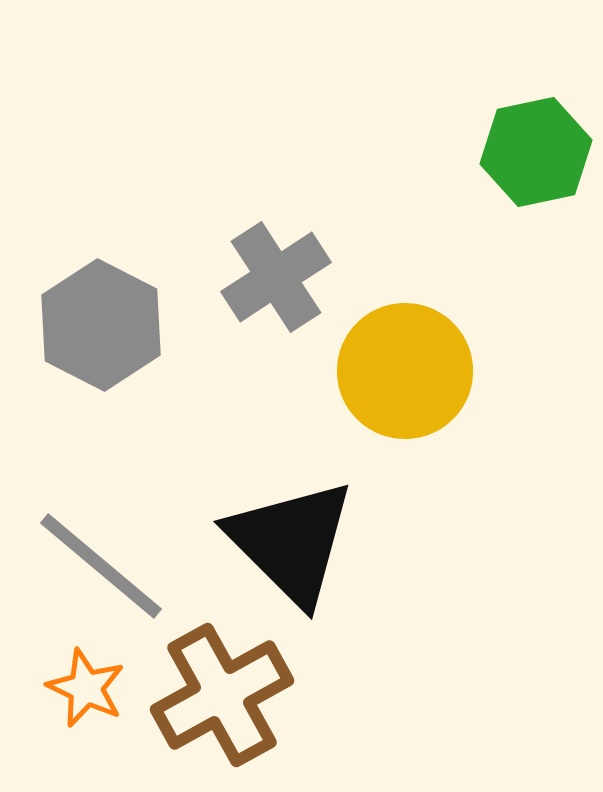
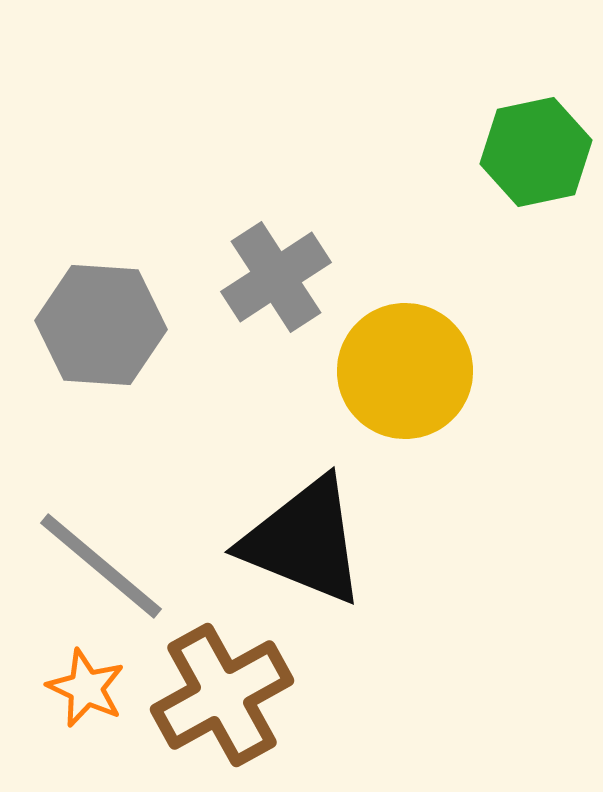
gray hexagon: rotated 23 degrees counterclockwise
black triangle: moved 13 px right, 1 px up; rotated 23 degrees counterclockwise
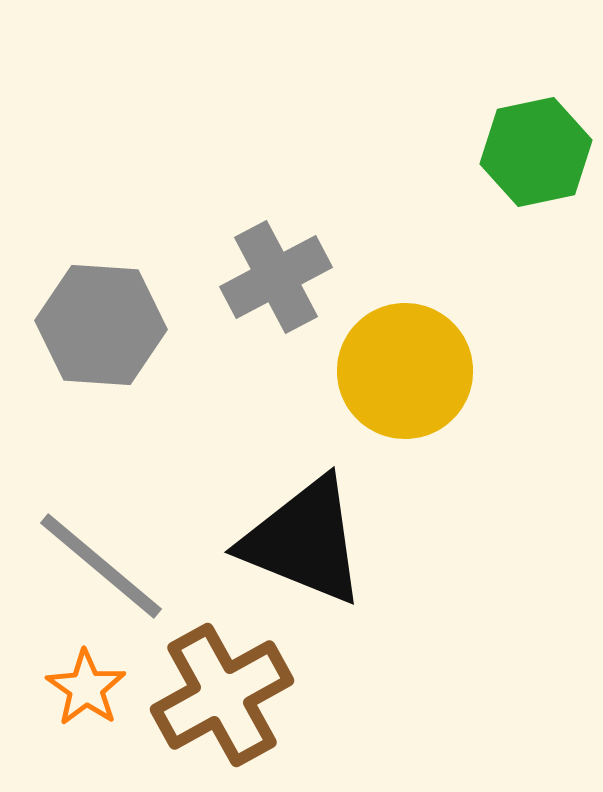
gray cross: rotated 5 degrees clockwise
orange star: rotated 10 degrees clockwise
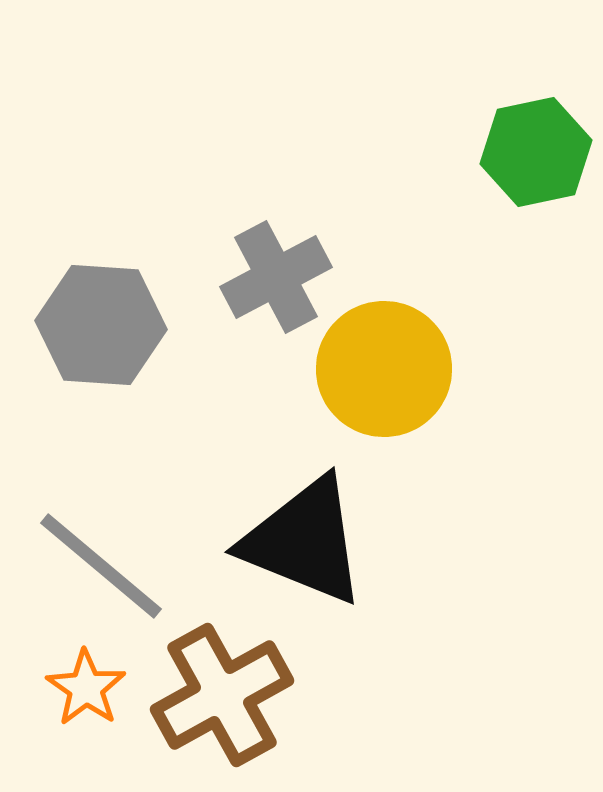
yellow circle: moved 21 px left, 2 px up
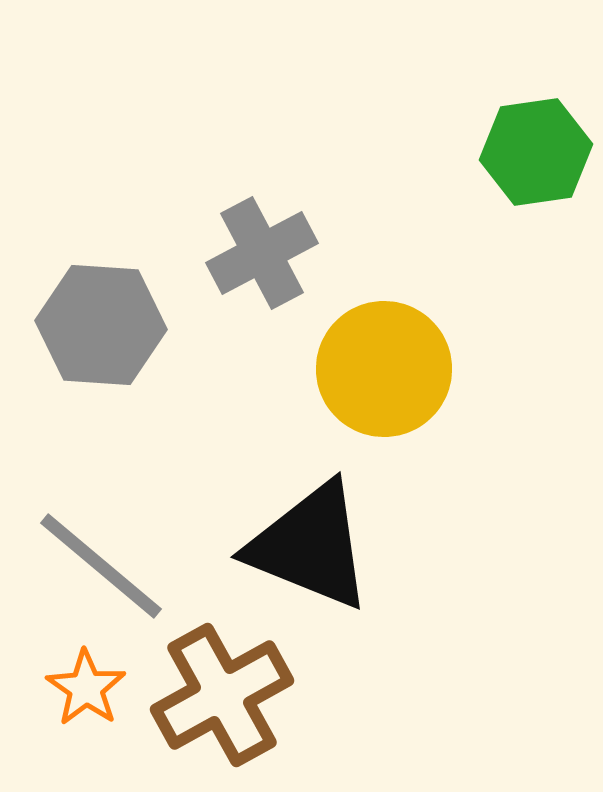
green hexagon: rotated 4 degrees clockwise
gray cross: moved 14 px left, 24 px up
black triangle: moved 6 px right, 5 px down
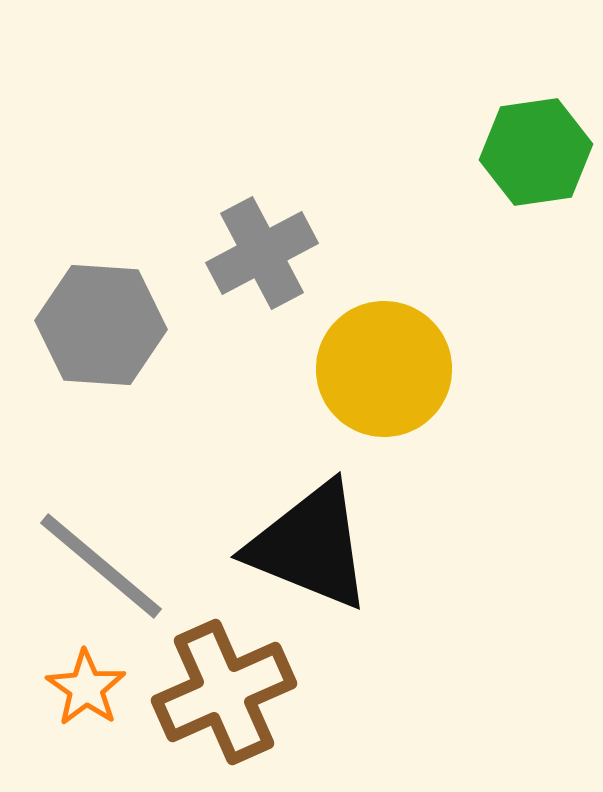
brown cross: moved 2 px right, 3 px up; rotated 5 degrees clockwise
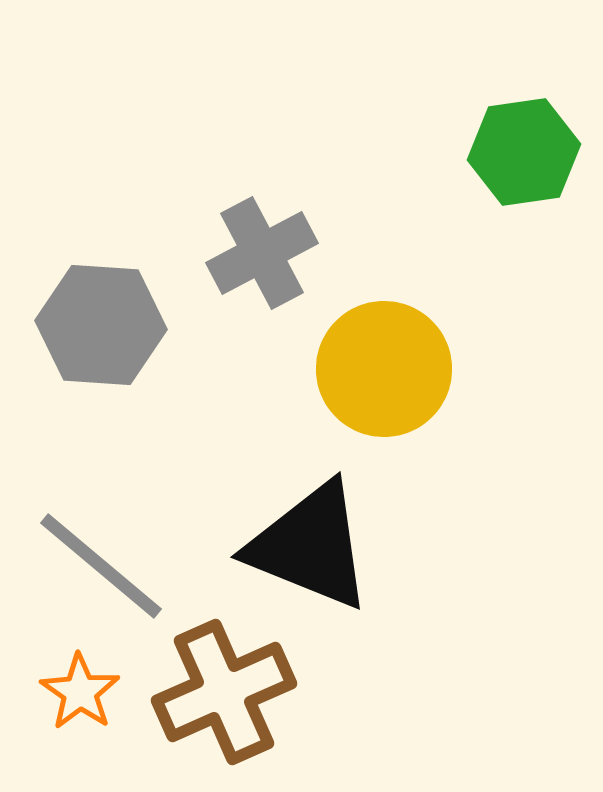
green hexagon: moved 12 px left
orange star: moved 6 px left, 4 px down
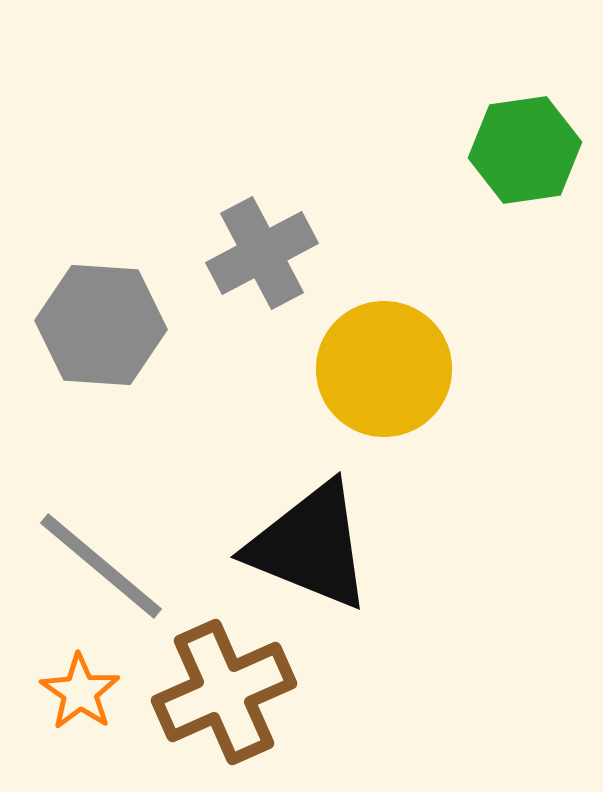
green hexagon: moved 1 px right, 2 px up
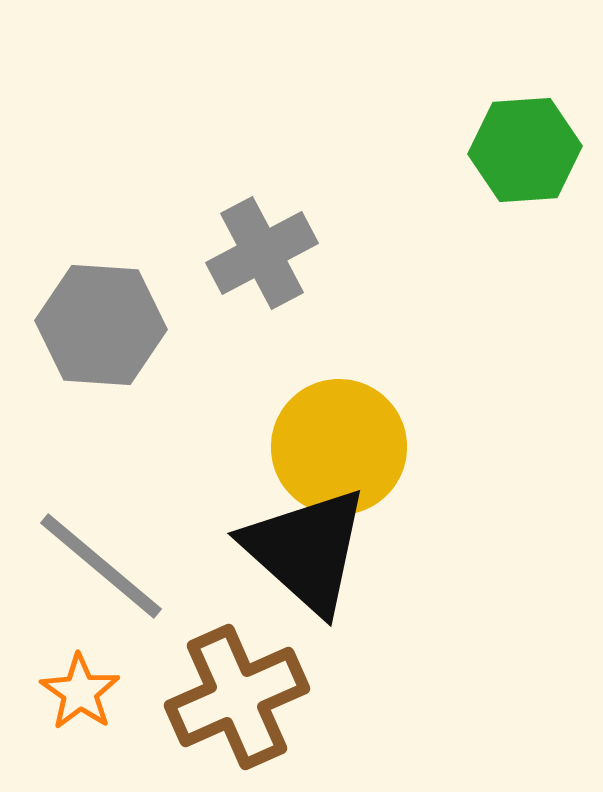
green hexagon: rotated 4 degrees clockwise
yellow circle: moved 45 px left, 78 px down
black triangle: moved 4 px left, 4 px down; rotated 20 degrees clockwise
brown cross: moved 13 px right, 5 px down
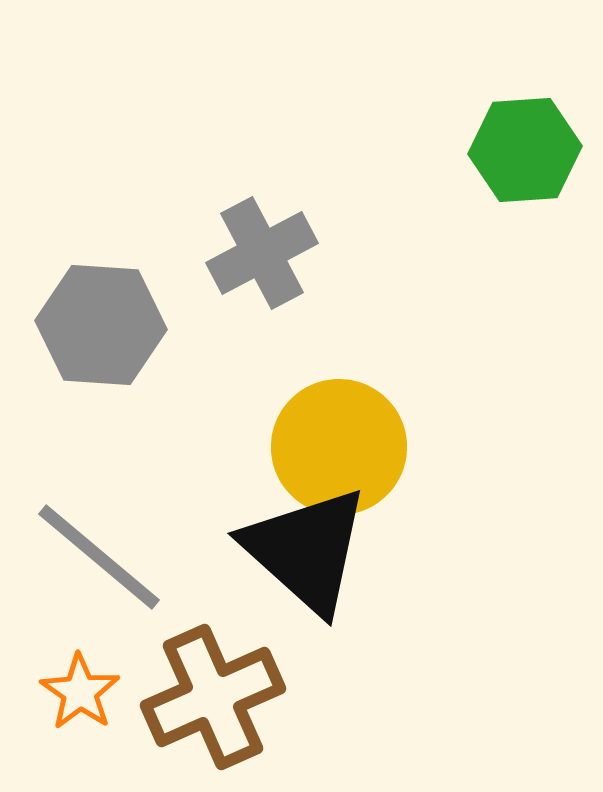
gray line: moved 2 px left, 9 px up
brown cross: moved 24 px left
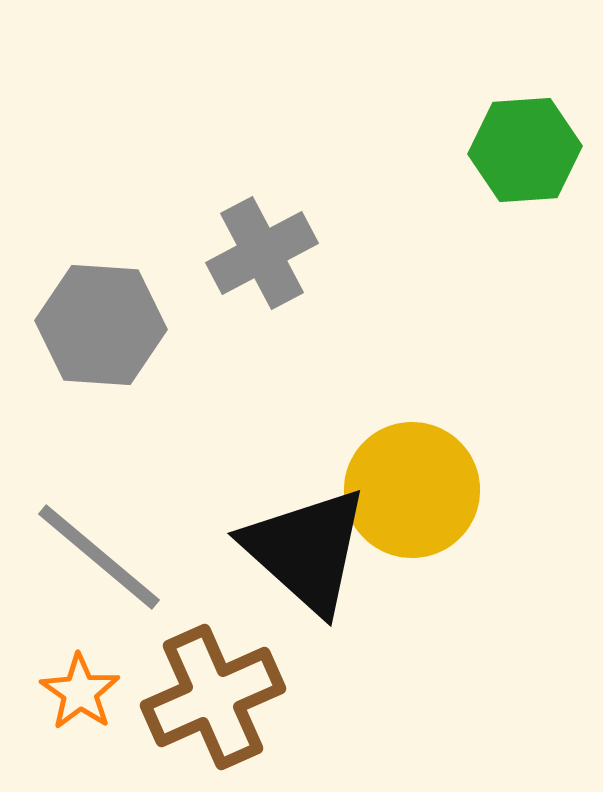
yellow circle: moved 73 px right, 43 px down
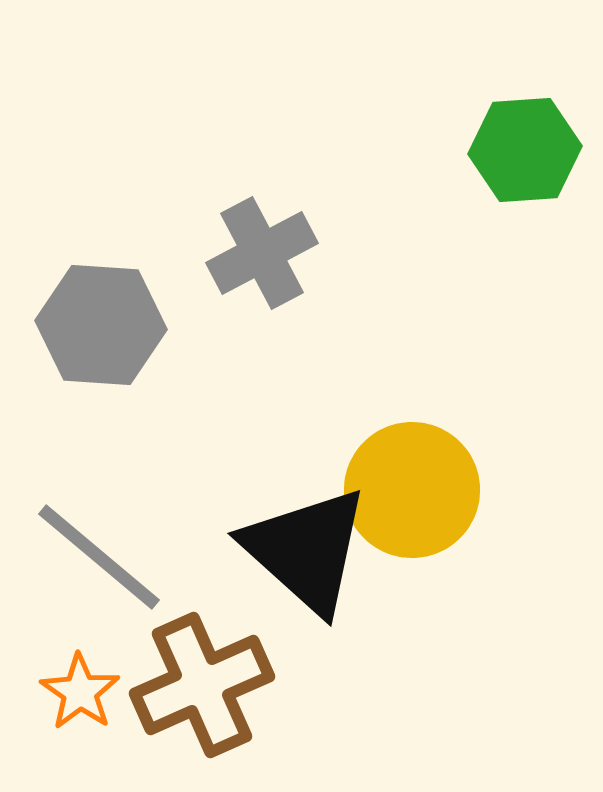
brown cross: moved 11 px left, 12 px up
